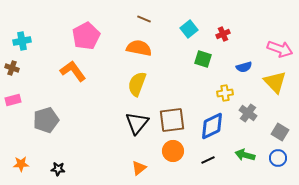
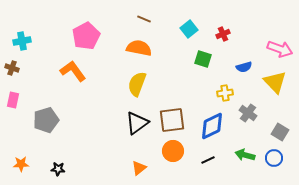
pink rectangle: rotated 63 degrees counterclockwise
black triangle: rotated 15 degrees clockwise
blue circle: moved 4 px left
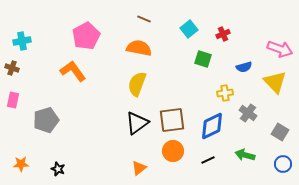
blue circle: moved 9 px right, 6 px down
black star: rotated 16 degrees clockwise
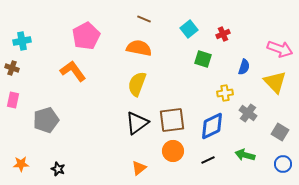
blue semicircle: rotated 56 degrees counterclockwise
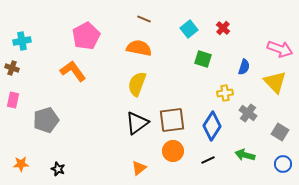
red cross: moved 6 px up; rotated 24 degrees counterclockwise
blue diamond: rotated 32 degrees counterclockwise
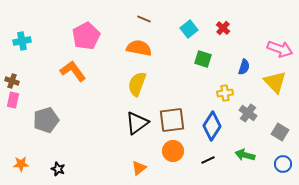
brown cross: moved 13 px down
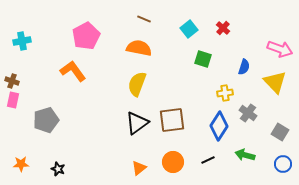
blue diamond: moved 7 px right
orange circle: moved 11 px down
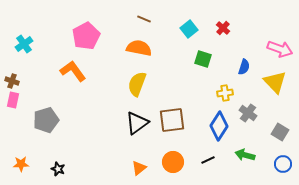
cyan cross: moved 2 px right, 3 px down; rotated 24 degrees counterclockwise
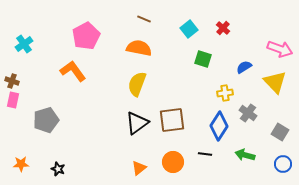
blue semicircle: rotated 140 degrees counterclockwise
black line: moved 3 px left, 6 px up; rotated 32 degrees clockwise
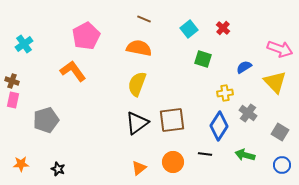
blue circle: moved 1 px left, 1 px down
